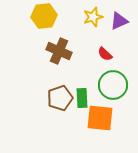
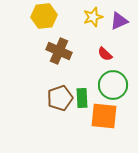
orange square: moved 4 px right, 2 px up
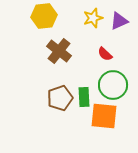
yellow star: moved 1 px down
brown cross: rotated 15 degrees clockwise
green rectangle: moved 2 px right, 1 px up
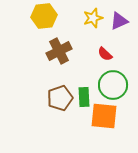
brown cross: rotated 25 degrees clockwise
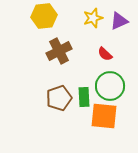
green circle: moved 3 px left, 1 px down
brown pentagon: moved 1 px left
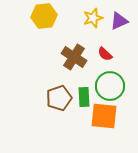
brown cross: moved 15 px right, 6 px down; rotated 30 degrees counterclockwise
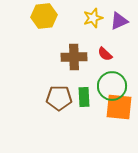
brown cross: rotated 35 degrees counterclockwise
green circle: moved 2 px right
brown pentagon: rotated 20 degrees clockwise
orange square: moved 15 px right, 9 px up
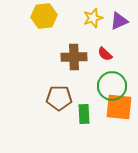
green rectangle: moved 17 px down
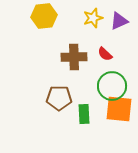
orange square: moved 2 px down
